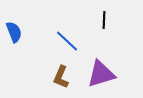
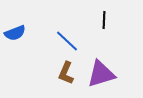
blue semicircle: moved 1 px right, 1 px down; rotated 90 degrees clockwise
brown L-shape: moved 5 px right, 4 px up
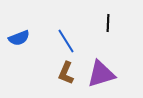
black line: moved 4 px right, 3 px down
blue semicircle: moved 4 px right, 5 px down
blue line: moved 1 px left; rotated 15 degrees clockwise
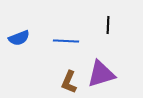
black line: moved 2 px down
blue line: rotated 55 degrees counterclockwise
brown L-shape: moved 3 px right, 9 px down
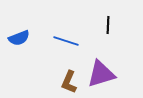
blue line: rotated 15 degrees clockwise
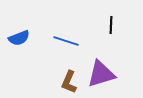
black line: moved 3 px right
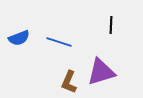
blue line: moved 7 px left, 1 px down
purple triangle: moved 2 px up
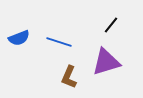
black line: rotated 36 degrees clockwise
purple triangle: moved 5 px right, 10 px up
brown L-shape: moved 5 px up
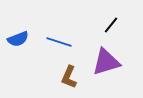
blue semicircle: moved 1 px left, 1 px down
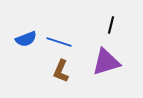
black line: rotated 24 degrees counterclockwise
blue semicircle: moved 8 px right
brown L-shape: moved 8 px left, 6 px up
